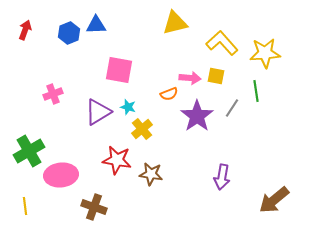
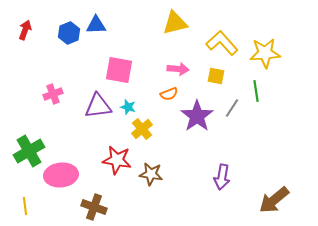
pink arrow: moved 12 px left, 9 px up
purple triangle: moved 6 px up; rotated 24 degrees clockwise
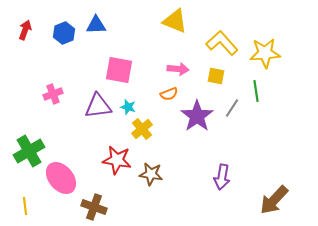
yellow triangle: moved 2 px up; rotated 36 degrees clockwise
blue hexagon: moved 5 px left
pink ellipse: moved 3 px down; rotated 56 degrees clockwise
brown arrow: rotated 8 degrees counterclockwise
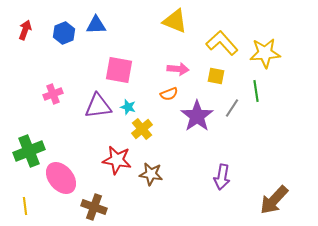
green cross: rotated 8 degrees clockwise
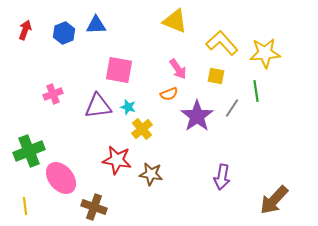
pink arrow: rotated 50 degrees clockwise
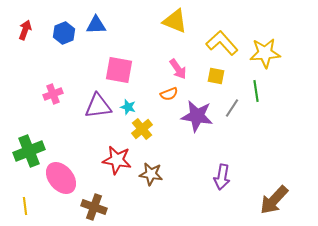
purple star: rotated 28 degrees counterclockwise
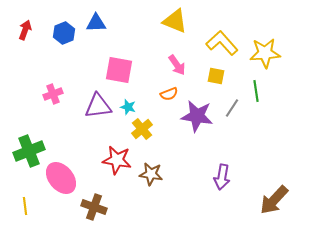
blue triangle: moved 2 px up
pink arrow: moved 1 px left, 4 px up
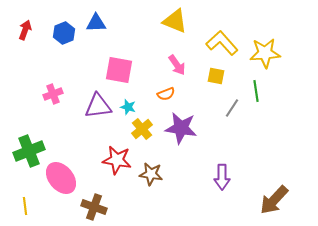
orange semicircle: moved 3 px left
purple star: moved 16 px left, 12 px down
purple arrow: rotated 10 degrees counterclockwise
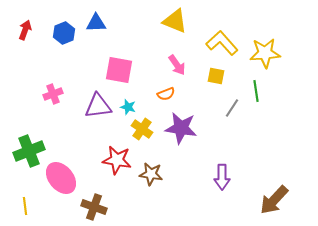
yellow cross: rotated 15 degrees counterclockwise
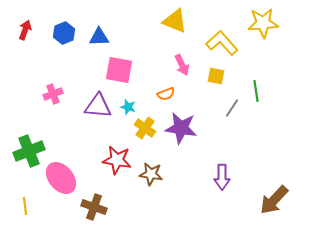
blue triangle: moved 3 px right, 14 px down
yellow star: moved 2 px left, 30 px up
pink arrow: moved 5 px right; rotated 10 degrees clockwise
purple triangle: rotated 12 degrees clockwise
yellow cross: moved 3 px right, 1 px up
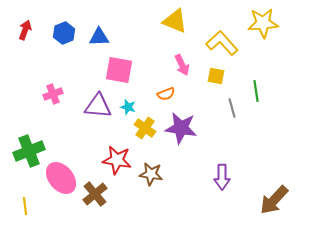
gray line: rotated 48 degrees counterclockwise
brown cross: moved 1 px right, 13 px up; rotated 30 degrees clockwise
